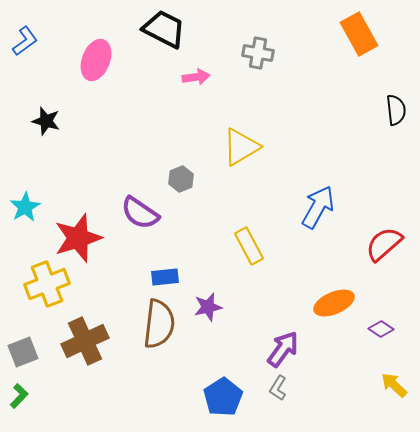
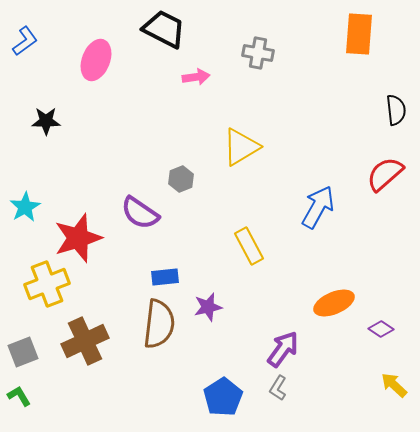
orange rectangle: rotated 33 degrees clockwise
black star: rotated 16 degrees counterclockwise
red semicircle: moved 1 px right, 70 px up
green L-shape: rotated 75 degrees counterclockwise
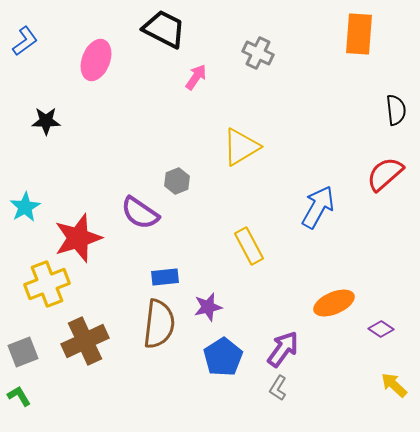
gray cross: rotated 16 degrees clockwise
pink arrow: rotated 48 degrees counterclockwise
gray hexagon: moved 4 px left, 2 px down
blue pentagon: moved 40 px up
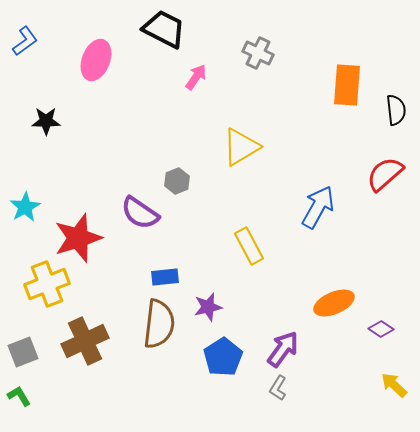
orange rectangle: moved 12 px left, 51 px down
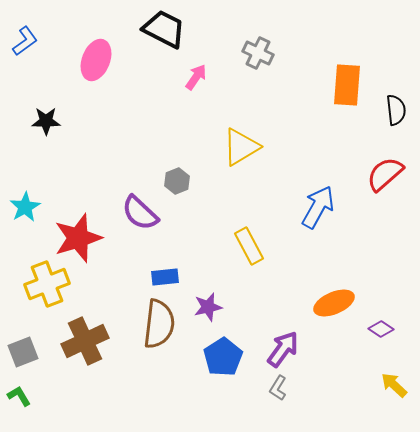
purple semicircle: rotated 9 degrees clockwise
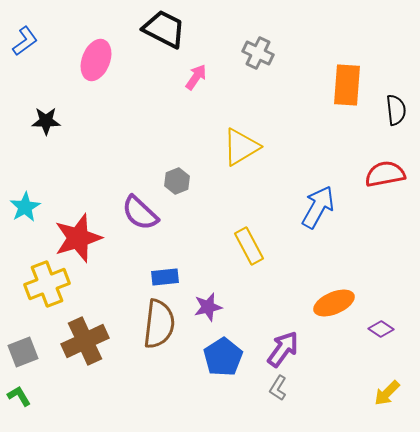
red semicircle: rotated 30 degrees clockwise
yellow arrow: moved 7 px left, 8 px down; rotated 88 degrees counterclockwise
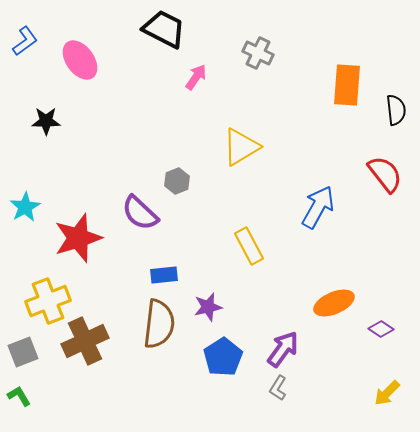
pink ellipse: moved 16 px left; rotated 57 degrees counterclockwise
red semicircle: rotated 63 degrees clockwise
blue rectangle: moved 1 px left, 2 px up
yellow cross: moved 1 px right, 17 px down
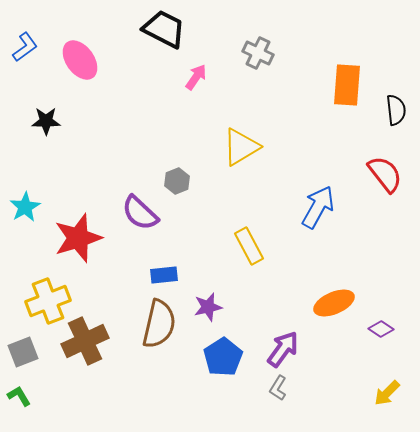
blue L-shape: moved 6 px down
brown semicircle: rotated 6 degrees clockwise
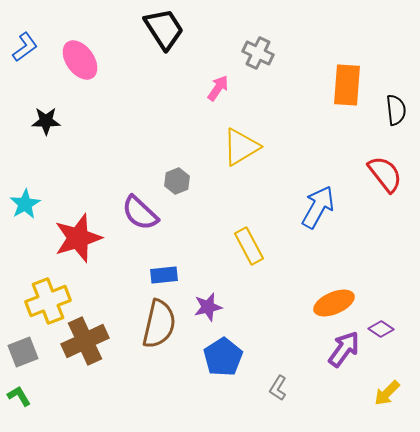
black trapezoid: rotated 30 degrees clockwise
pink arrow: moved 22 px right, 11 px down
cyan star: moved 3 px up
purple arrow: moved 61 px right
